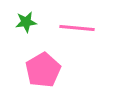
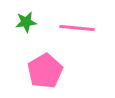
pink pentagon: moved 2 px right, 1 px down
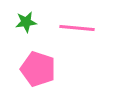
pink pentagon: moved 7 px left, 2 px up; rotated 24 degrees counterclockwise
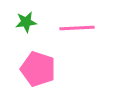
pink line: rotated 8 degrees counterclockwise
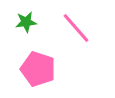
pink line: moved 1 px left; rotated 52 degrees clockwise
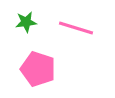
pink line: rotated 32 degrees counterclockwise
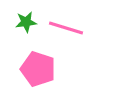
pink line: moved 10 px left
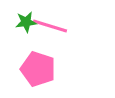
pink line: moved 16 px left, 2 px up
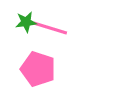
pink line: moved 2 px down
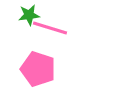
green star: moved 3 px right, 7 px up
